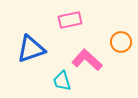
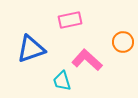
orange circle: moved 2 px right
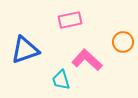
blue triangle: moved 6 px left, 1 px down
cyan trapezoid: moved 1 px left, 1 px up
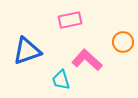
blue triangle: moved 2 px right, 1 px down
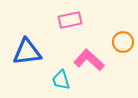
blue triangle: moved 1 px down; rotated 12 degrees clockwise
pink L-shape: moved 2 px right
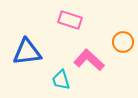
pink rectangle: rotated 30 degrees clockwise
